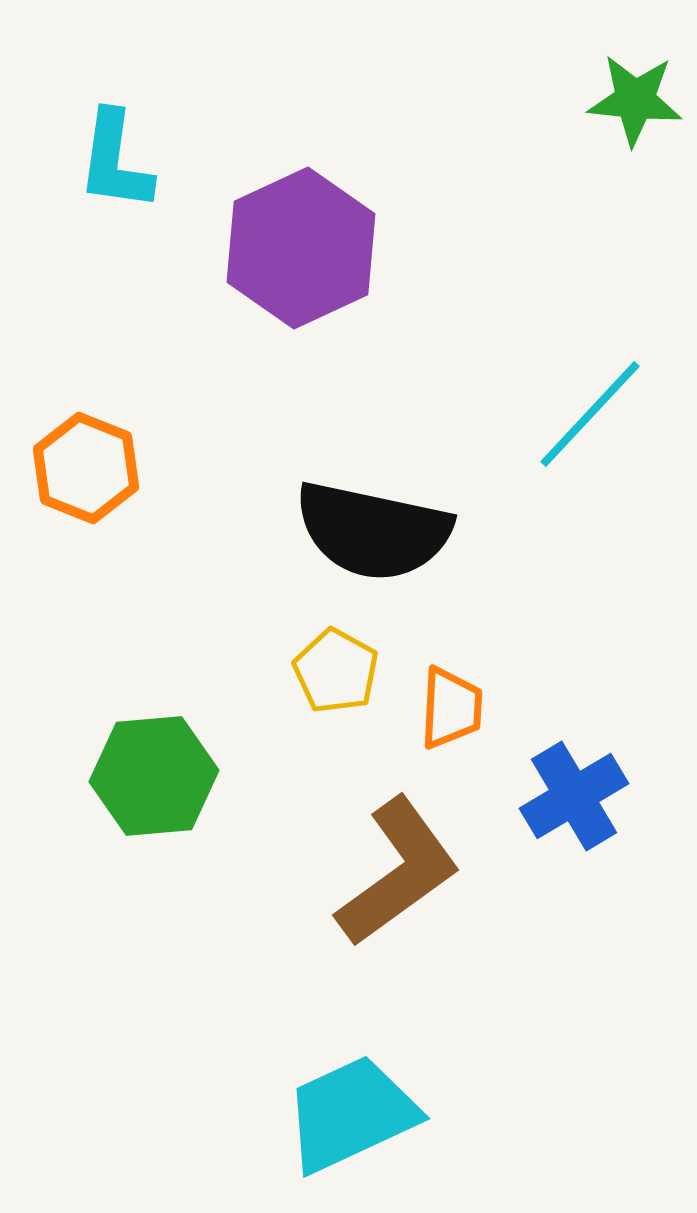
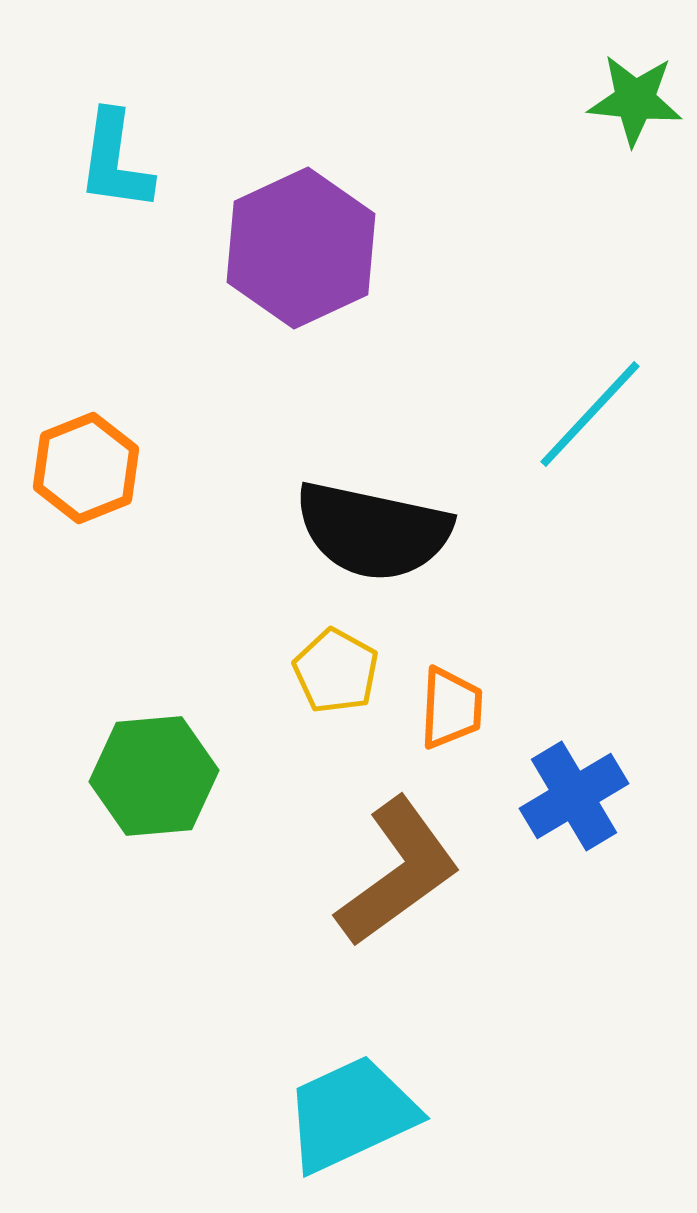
orange hexagon: rotated 16 degrees clockwise
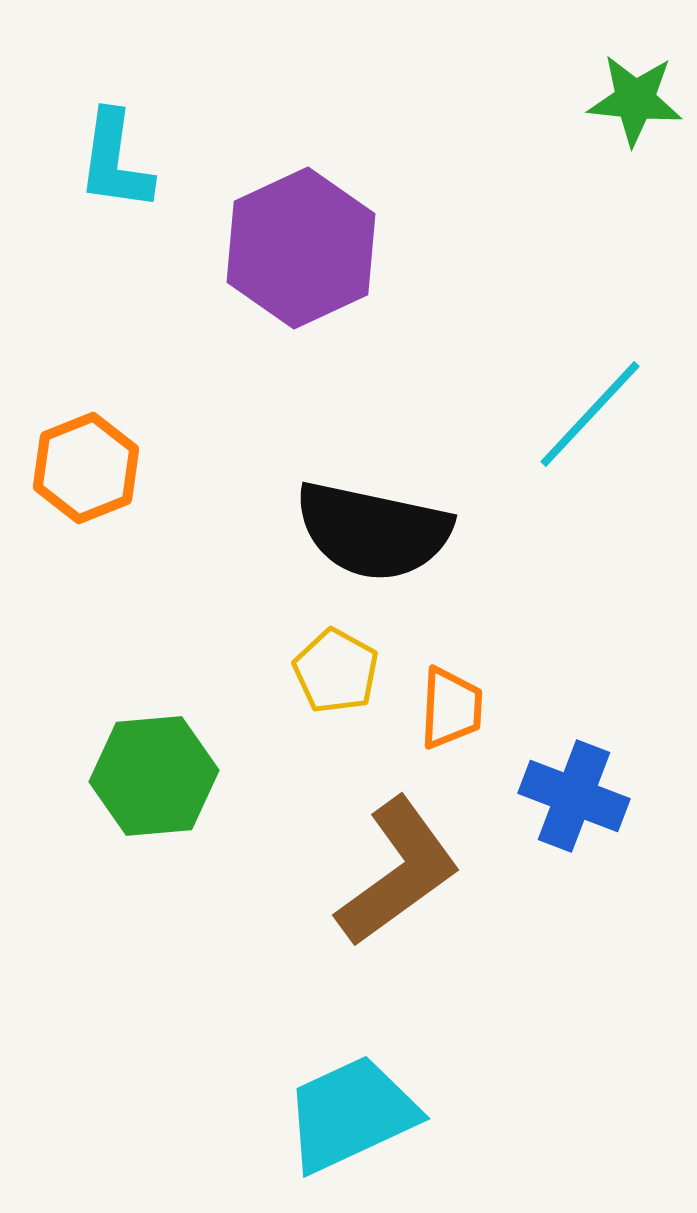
blue cross: rotated 38 degrees counterclockwise
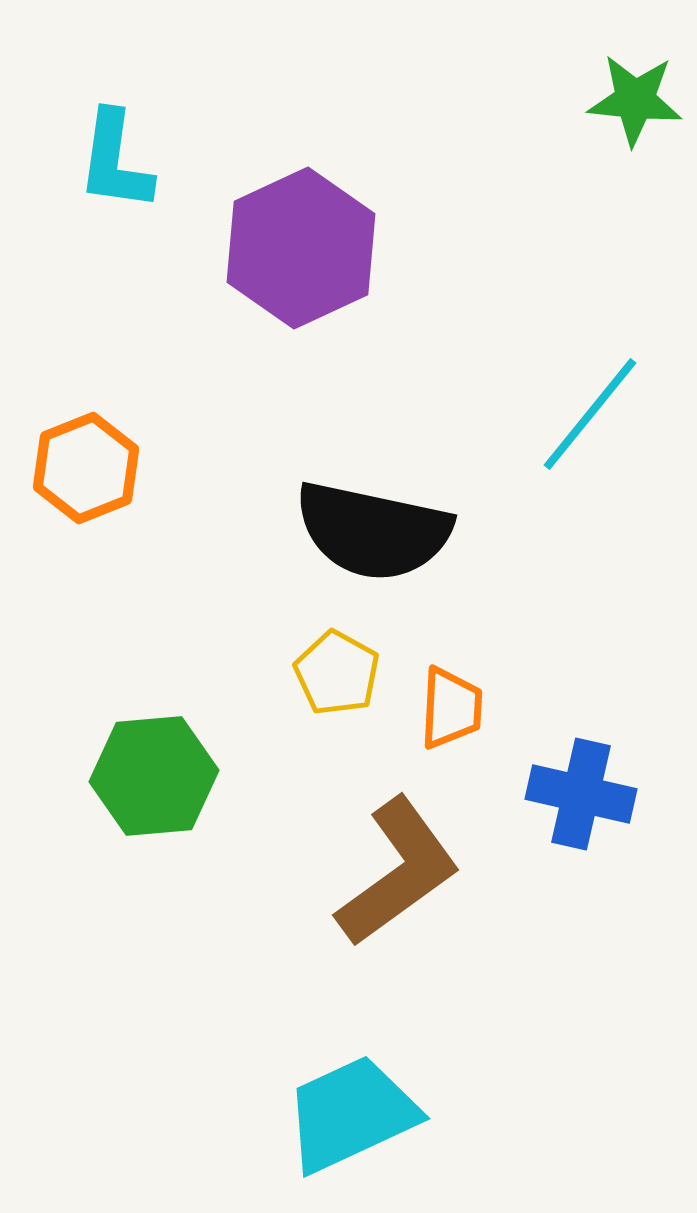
cyan line: rotated 4 degrees counterclockwise
yellow pentagon: moved 1 px right, 2 px down
blue cross: moved 7 px right, 2 px up; rotated 8 degrees counterclockwise
